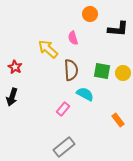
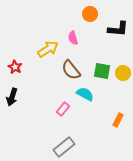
yellow arrow: rotated 105 degrees clockwise
brown semicircle: rotated 145 degrees clockwise
orange rectangle: rotated 64 degrees clockwise
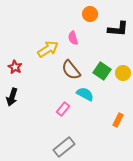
green square: rotated 24 degrees clockwise
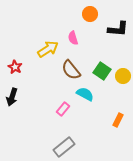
yellow circle: moved 3 px down
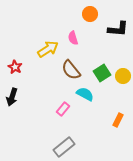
green square: moved 2 px down; rotated 24 degrees clockwise
